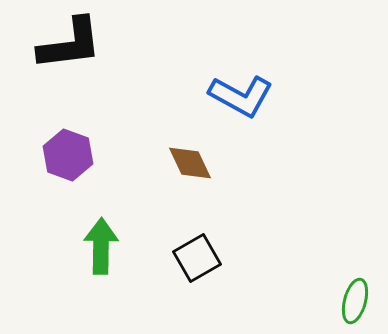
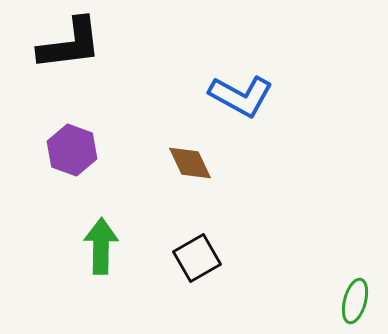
purple hexagon: moved 4 px right, 5 px up
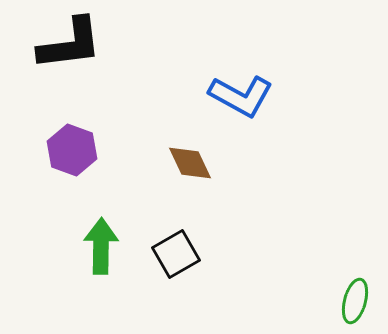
black square: moved 21 px left, 4 px up
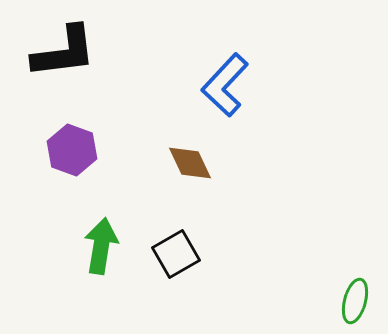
black L-shape: moved 6 px left, 8 px down
blue L-shape: moved 16 px left, 11 px up; rotated 104 degrees clockwise
green arrow: rotated 8 degrees clockwise
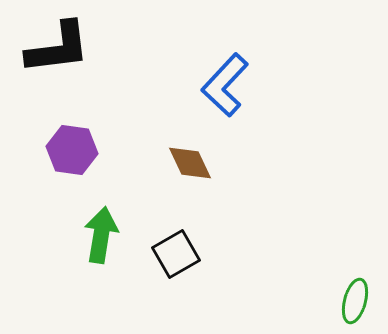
black L-shape: moved 6 px left, 4 px up
purple hexagon: rotated 12 degrees counterclockwise
green arrow: moved 11 px up
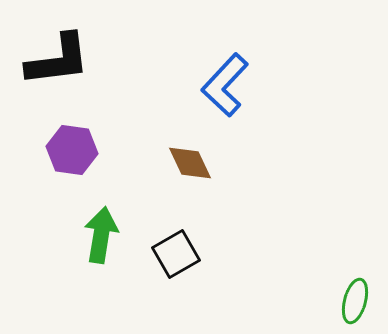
black L-shape: moved 12 px down
